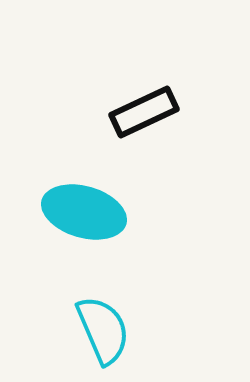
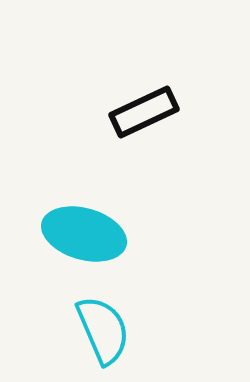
cyan ellipse: moved 22 px down
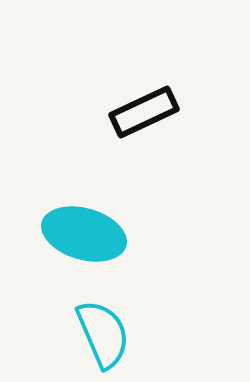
cyan semicircle: moved 4 px down
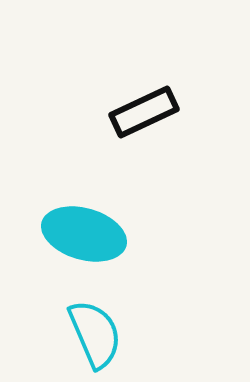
cyan semicircle: moved 8 px left
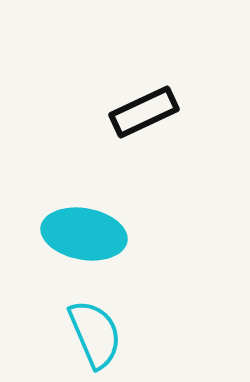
cyan ellipse: rotated 6 degrees counterclockwise
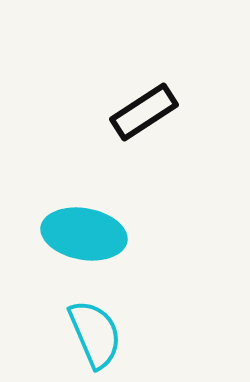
black rectangle: rotated 8 degrees counterclockwise
